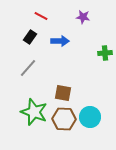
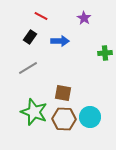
purple star: moved 1 px right, 1 px down; rotated 24 degrees clockwise
gray line: rotated 18 degrees clockwise
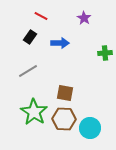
blue arrow: moved 2 px down
gray line: moved 3 px down
brown square: moved 2 px right
green star: rotated 12 degrees clockwise
cyan circle: moved 11 px down
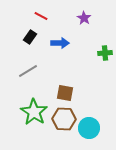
cyan circle: moved 1 px left
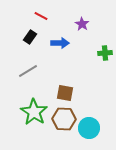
purple star: moved 2 px left, 6 px down
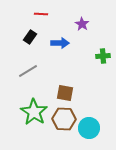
red line: moved 2 px up; rotated 24 degrees counterclockwise
green cross: moved 2 px left, 3 px down
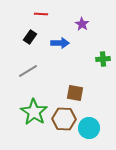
green cross: moved 3 px down
brown square: moved 10 px right
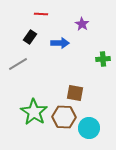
gray line: moved 10 px left, 7 px up
brown hexagon: moved 2 px up
